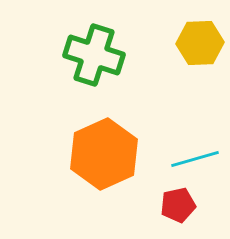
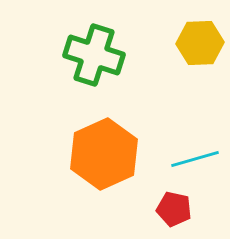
red pentagon: moved 4 px left, 4 px down; rotated 24 degrees clockwise
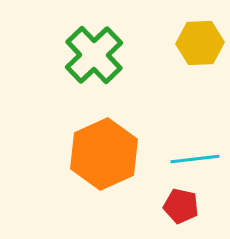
green cross: rotated 28 degrees clockwise
cyan line: rotated 9 degrees clockwise
red pentagon: moved 7 px right, 3 px up
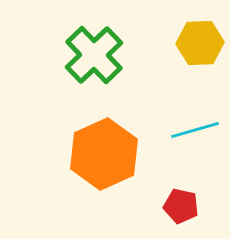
cyan line: moved 29 px up; rotated 9 degrees counterclockwise
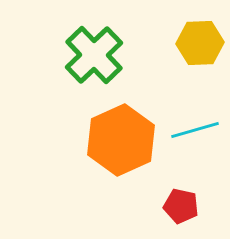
orange hexagon: moved 17 px right, 14 px up
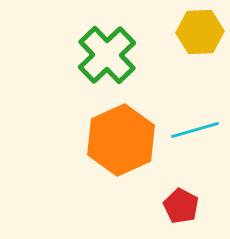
yellow hexagon: moved 11 px up
green cross: moved 13 px right
red pentagon: rotated 16 degrees clockwise
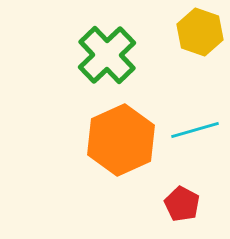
yellow hexagon: rotated 21 degrees clockwise
red pentagon: moved 1 px right, 2 px up
